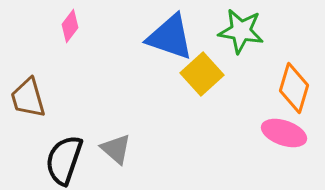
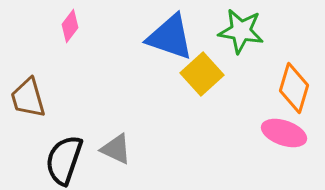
gray triangle: rotated 16 degrees counterclockwise
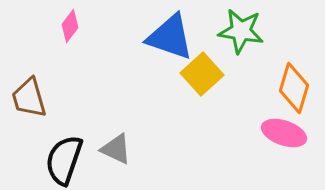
brown trapezoid: moved 1 px right
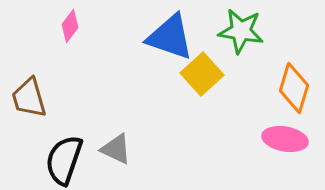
pink ellipse: moved 1 px right, 6 px down; rotated 9 degrees counterclockwise
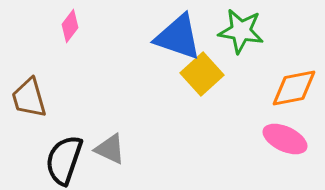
blue triangle: moved 8 px right
orange diamond: rotated 63 degrees clockwise
pink ellipse: rotated 15 degrees clockwise
gray triangle: moved 6 px left
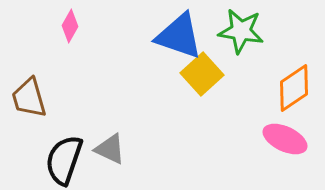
pink diamond: rotated 8 degrees counterclockwise
blue triangle: moved 1 px right, 1 px up
orange diamond: rotated 24 degrees counterclockwise
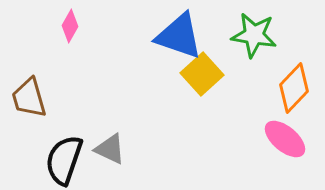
green star: moved 13 px right, 4 px down
orange diamond: rotated 12 degrees counterclockwise
pink ellipse: rotated 15 degrees clockwise
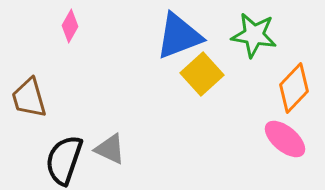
blue triangle: rotated 40 degrees counterclockwise
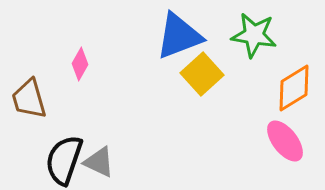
pink diamond: moved 10 px right, 38 px down
orange diamond: rotated 15 degrees clockwise
brown trapezoid: moved 1 px down
pink ellipse: moved 2 px down; rotated 12 degrees clockwise
gray triangle: moved 11 px left, 13 px down
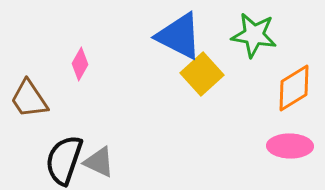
blue triangle: rotated 48 degrees clockwise
brown trapezoid: rotated 18 degrees counterclockwise
pink ellipse: moved 5 px right, 5 px down; rotated 51 degrees counterclockwise
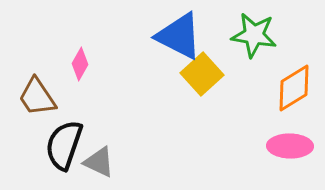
brown trapezoid: moved 8 px right, 2 px up
black semicircle: moved 15 px up
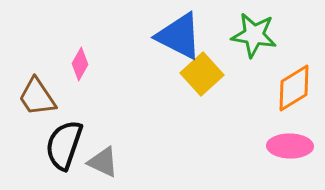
gray triangle: moved 4 px right
